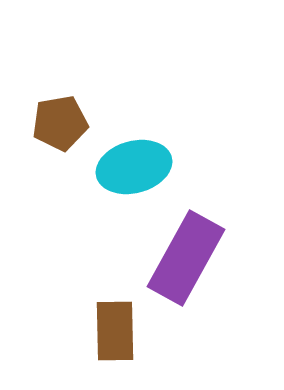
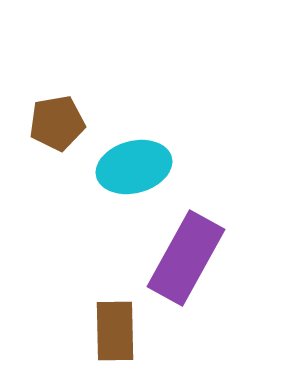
brown pentagon: moved 3 px left
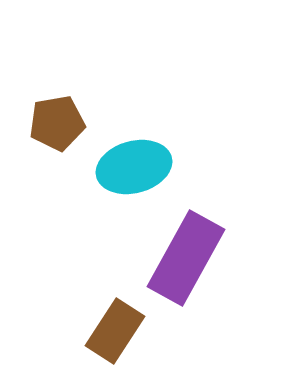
brown rectangle: rotated 34 degrees clockwise
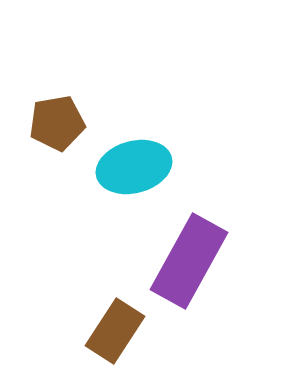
purple rectangle: moved 3 px right, 3 px down
